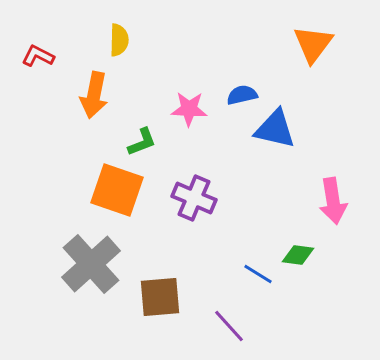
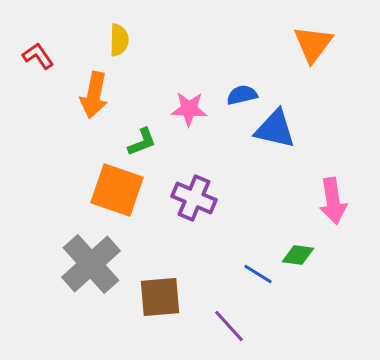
red L-shape: rotated 28 degrees clockwise
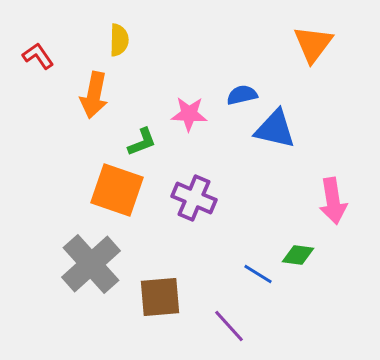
pink star: moved 5 px down
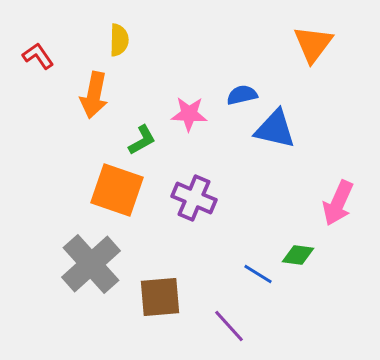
green L-shape: moved 2 px up; rotated 8 degrees counterclockwise
pink arrow: moved 5 px right, 2 px down; rotated 33 degrees clockwise
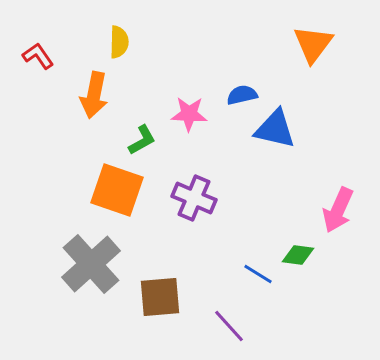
yellow semicircle: moved 2 px down
pink arrow: moved 7 px down
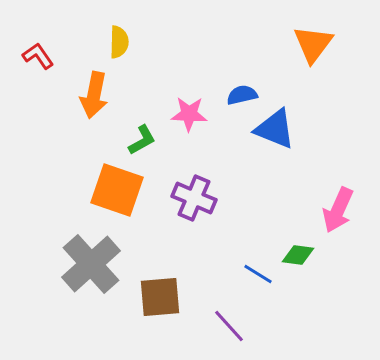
blue triangle: rotated 9 degrees clockwise
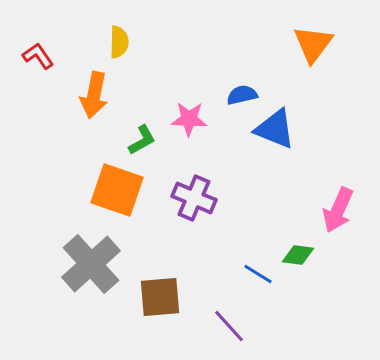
pink star: moved 5 px down
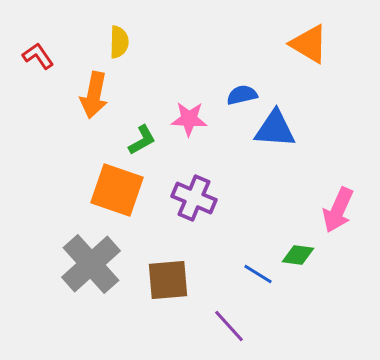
orange triangle: moved 4 px left; rotated 36 degrees counterclockwise
blue triangle: rotated 18 degrees counterclockwise
brown square: moved 8 px right, 17 px up
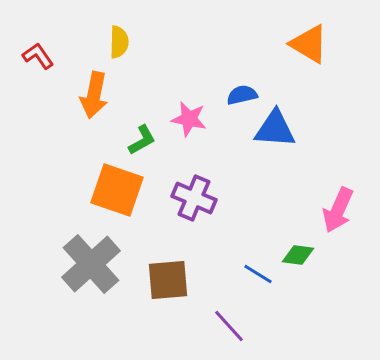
pink star: rotated 9 degrees clockwise
